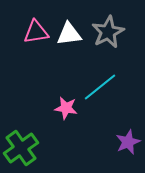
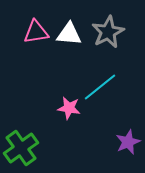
white triangle: rotated 12 degrees clockwise
pink star: moved 3 px right
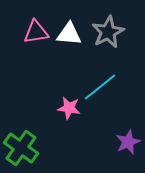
green cross: rotated 20 degrees counterclockwise
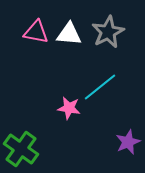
pink triangle: rotated 20 degrees clockwise
green cross: moved 1 px down
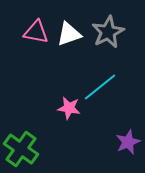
white triangle: rotated 24 degrees counterclockwise
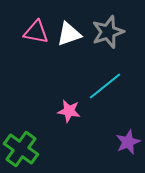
gray star: rotated 8 degrees clockwise
cyan line: moved 5 px right, 1 px up
pink star: moved 3 px down
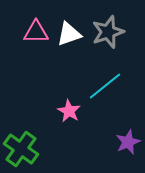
pink triangle: rotated 12 degrees counterclockwise
pink star: rotated 20 degrees clockwise
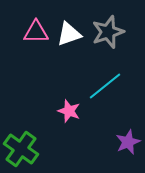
pink star: rotated 10 degrees counterclockwise
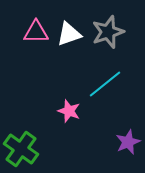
cyan line: moved 2 px up
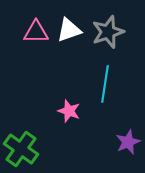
white triangle: moved 4 px up
cyan line: rotated 42 degrees counterclockwise
